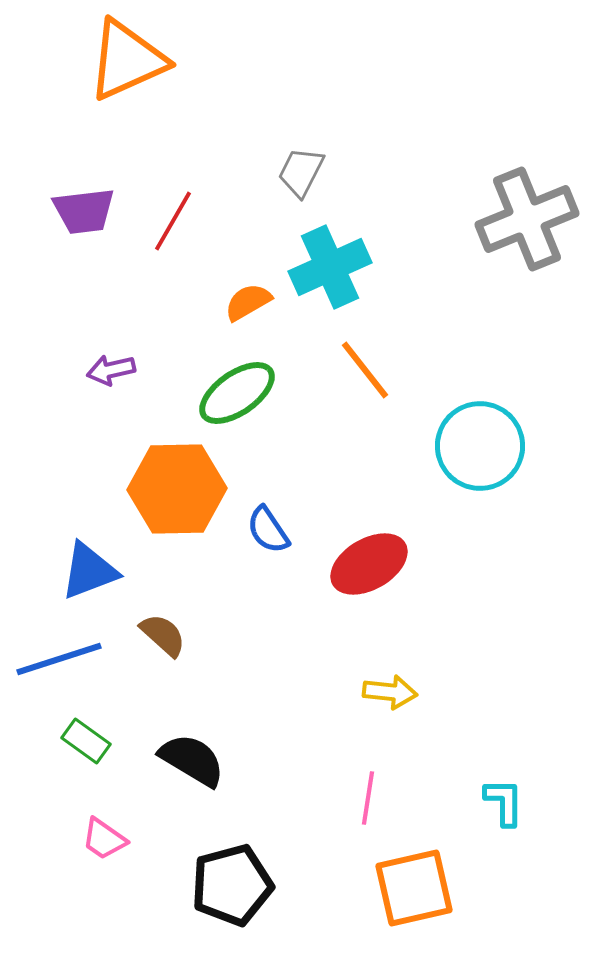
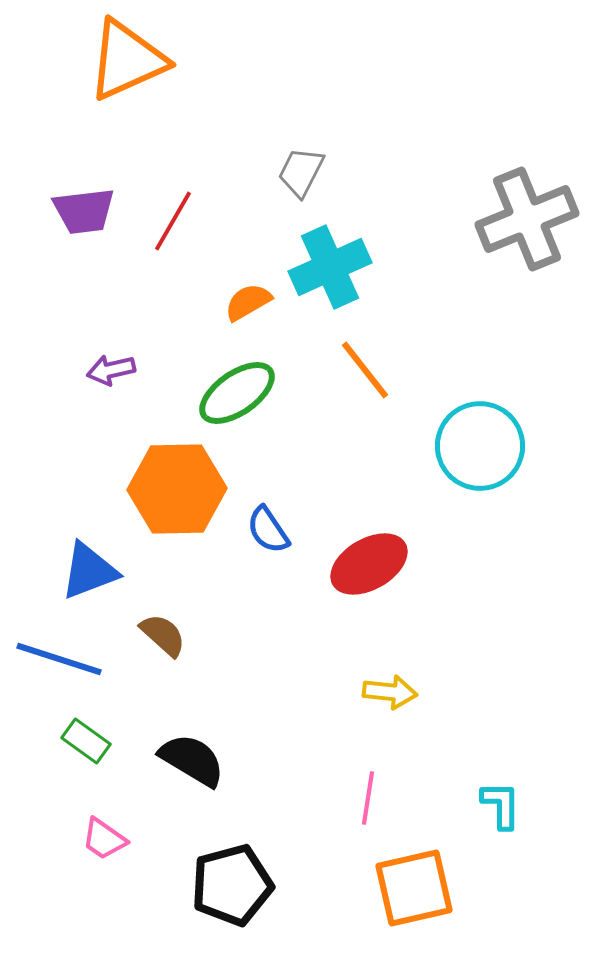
blue line: rotated 36 degrees clockwise
cyan L-shape: moved 3 px left, 3 px down
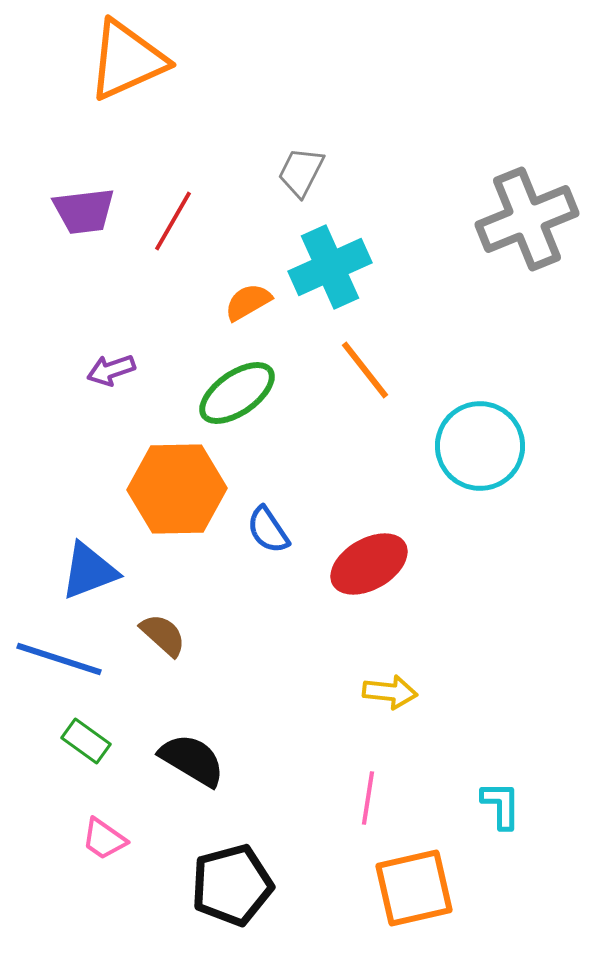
purple arrow: rotated 6 degrees counterclockwise
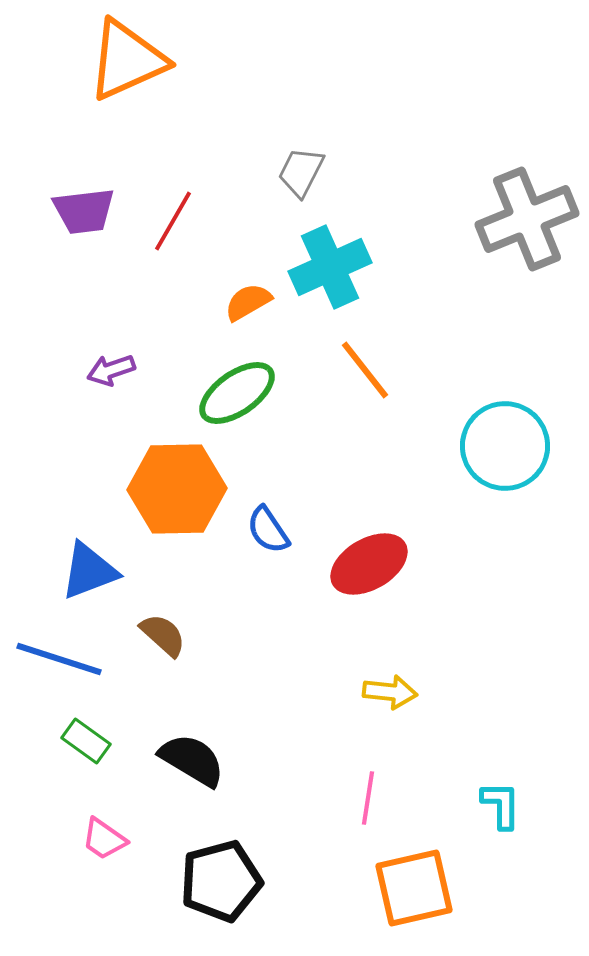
cyan circle: moved 25 px right
black pentagon: moved 11 px left, 4 px up
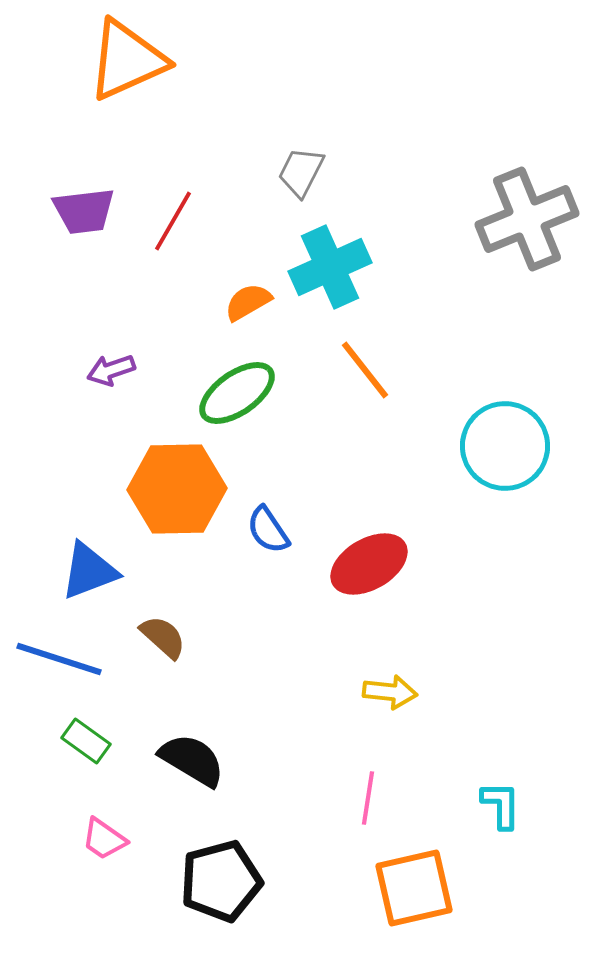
brown semicircle: moved 2 px down
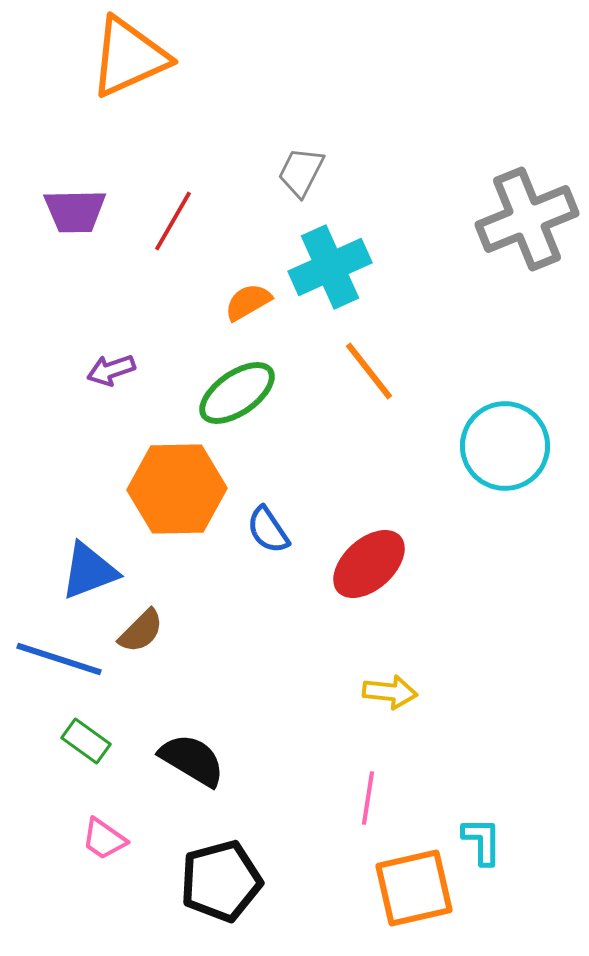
orange triangle: moved 2 px right, 3 px up
purple trapezoid: moved 9 px left; rotated 6 degrees clockwise
orange line: moved 4 px right, 1 px down
red ellipse: rotated 12 degrees counterclockwise
brown semicircle: moved 22 px left, 6 px up; rotated 93 degrees clockwise
cyan L-shape: moved 19 px left, 36 px down
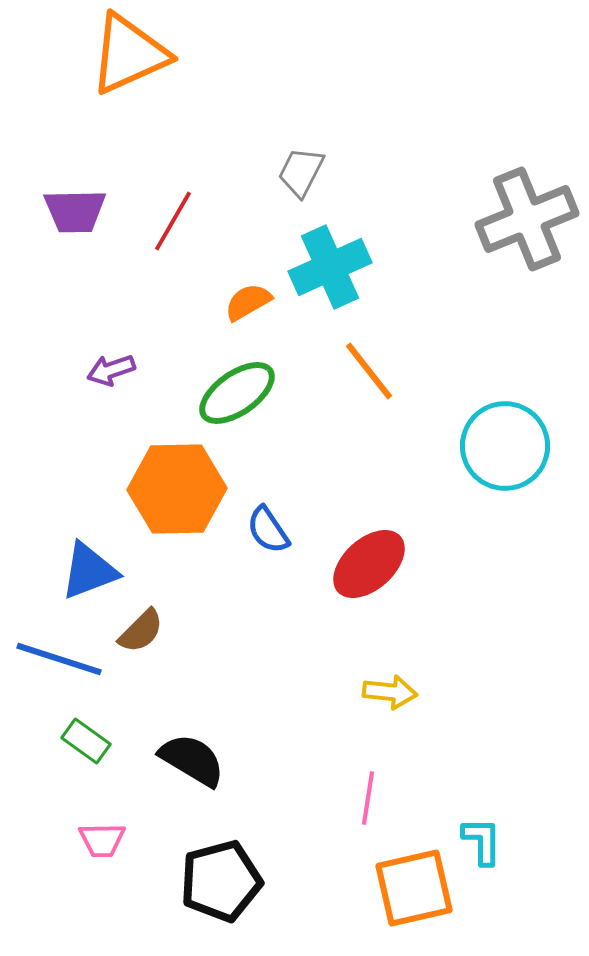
orange triangle: moved 3 px up
pink trapezoid: moved 2 px left, 1 px down; rotated 36 degrees counterclockwise
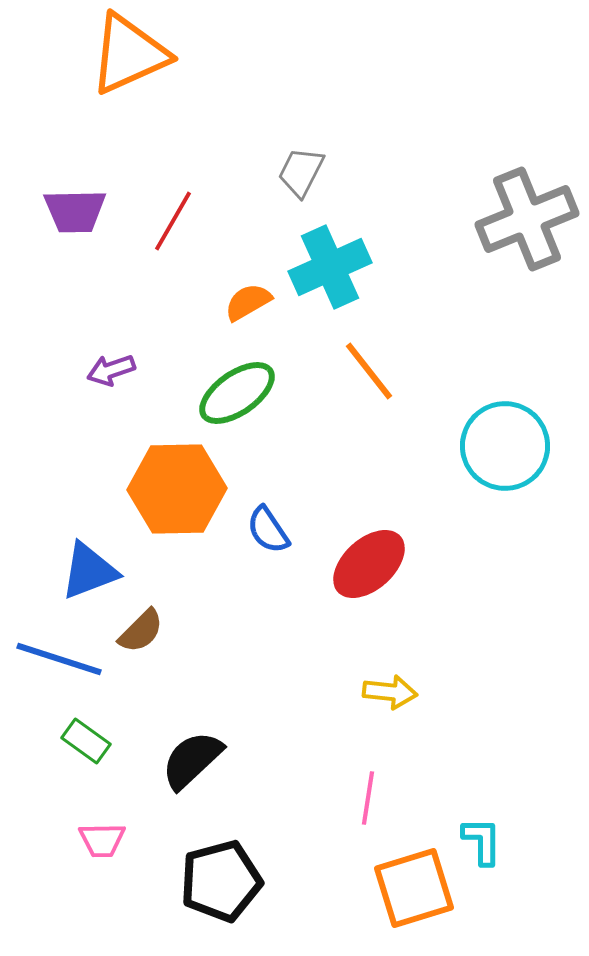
black semicircle: rotated 74 degrees counterclockwise
orange square: rotated 4 degrees counterclockwise
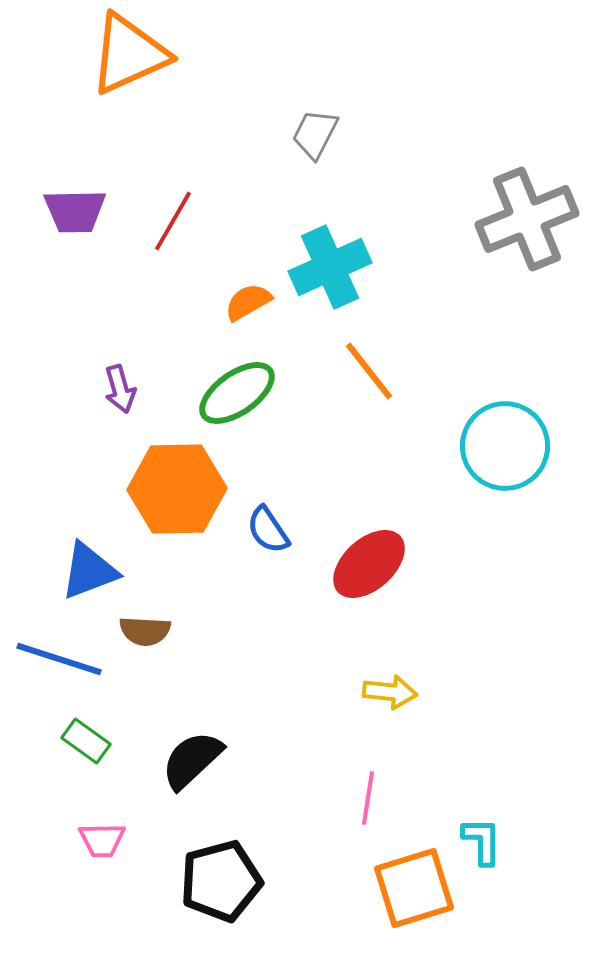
gray trapezoid: moved 14 px right, 38 px up
purple arrow: moved 9 px right, 19 px down; rotated 87 degrees counterclockwise
brown semicircle: moved 4 px right; rotated 48 degrees clockwise
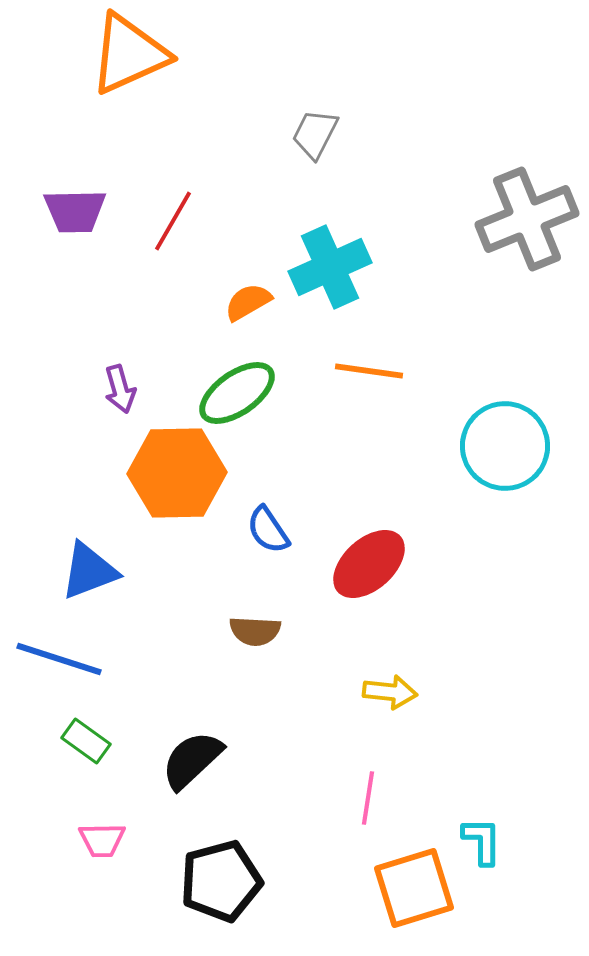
orange line: rotated 44 degrees counterclockwise
orange hexagon: moved 16 px up
brown semicircle: moved 110 px right
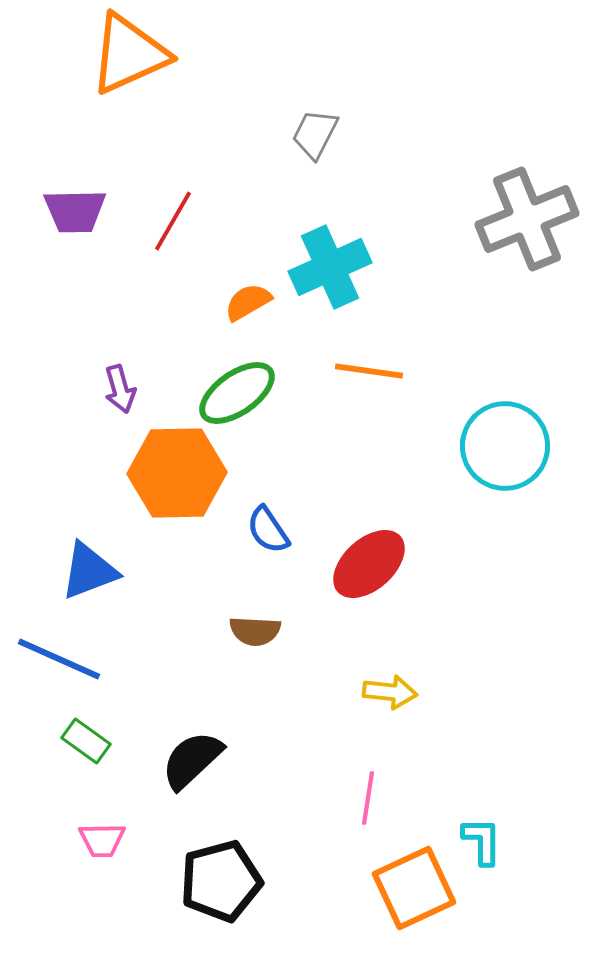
blue line: rotated 6 degrees clockwise
orange square: rotated 8 degrees counterclockwise
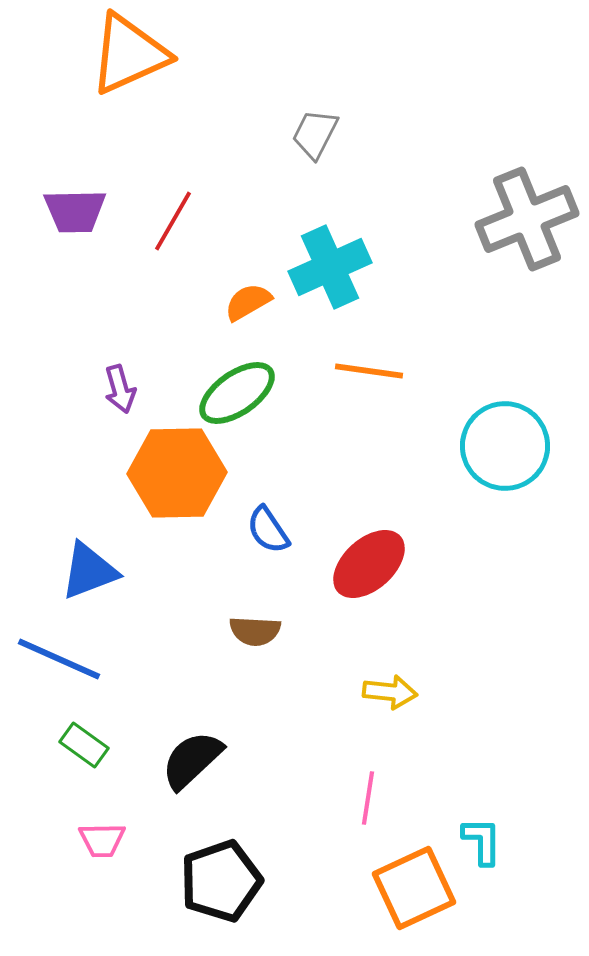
green rectangle: moved 2 px left, 4 px down
black pentagon: rotated 4 degrees counterclockwise
